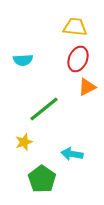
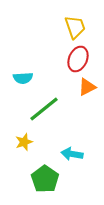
yellow trapezoid: rotated 65 degrees clockwise
cyan semicircle: moved 18 px down
green pentagon: moved 3 px right
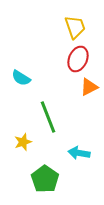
cyan semicircle: moved 2 px left; rotated 36 degrees clockwise
orange triangle: moved 2 px right
green line: moved 4 px right, 8 px down; rotated 72 degrees counterclockwise
yellow star: moved 1 px left
cyan arrow: moved 7 px right, 1 px up
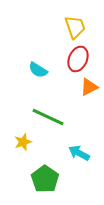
cyan semicircle: moved 17 px right, 8 px up
green line: rotated 44 degrees counterclockwise
cyan arrow: rotated 20 degrees clockwise
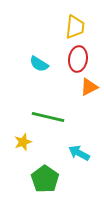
yellow trapezoid: rotated 25 degrees clockwise
red ellipse: rotated 15 degrees counterclockwise
cyan semicircle: moved 1 px right, 6 px up
green line: rotated 12 degrees counterclockwise
